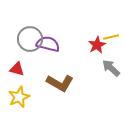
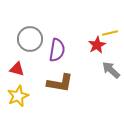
yellow line: moved 1 px left, 4 px up
purple semicircle: moved 9 px right, 6 px down; rotated 85 degrees clockwise
gray arrow: moved 2 px down
brown L-shape: rotated 20 degrees counterclockwise
yellow star: moved 1 px left, 1 px up
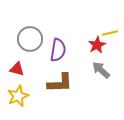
purple semicircle: moved 1 px right
gray arrow: moved 10 px left
brown L-shape: rotated 12 degrees counterclockwise
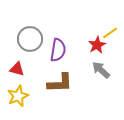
yellow line: rotated 21 degrees counterclockwise
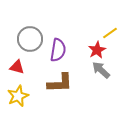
red star: moved 5 px down
red triangle: moved 2 px up
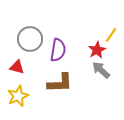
yellow line: moved 1 px right, 2 px down; rotated 21 degrees counterclockwise
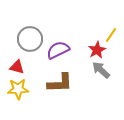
purple semicircle: rotated 125 degrees counterclockwise
yellow star: moved 7 px up; rotated 20 degrees clockwise
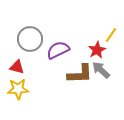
brown L-shape: moved 20 px right, 9 px up
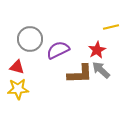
yellow line: moved 8 px up; rotated 42 degrees clockwise
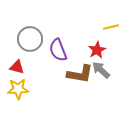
purple semicircle: rotated 85 degrees counterclockwise
brown L-shape: rotated 12 degrees clockwise
